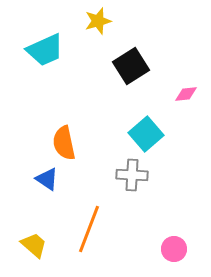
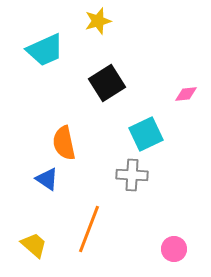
black square: moved 24 px left, 17 px down
cyan square: rotated 16 degrees clockwise
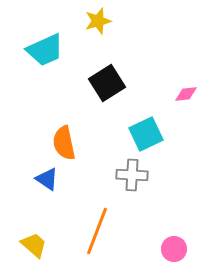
orange line: moved 8 px right, 2 px down
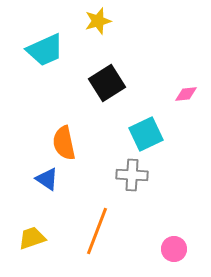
yellow trapezoid: moved 2 px left, 7 px up; rotated 60 degrees counterclockwise
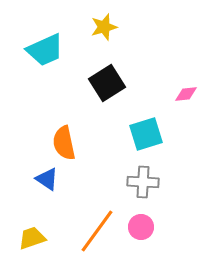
yellow star: moved 6 px right, 6 px down
cyan square: rotated 8 degrees clockwise
gray cross: moved 11 px right, 7 px down
orange line: rotated 15 degrees clockwise
pink circle: moved 33 px left, 22 px up
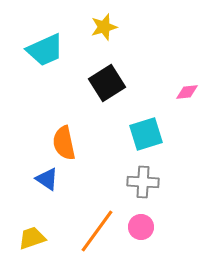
pink diamond: moved 1 px right, 2 px up
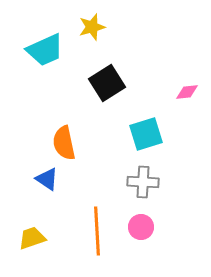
yellow star: moved 12 px left
orange line: rotated 39 degrees counterclockwise
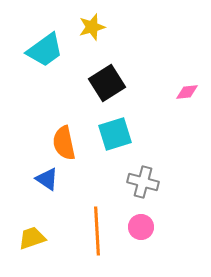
cyan trapezoid: rotated 12 degrees counterclockwise
cyan square: moved 31 px left
gray cross: rotated 12 degrees clockwise
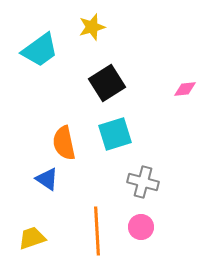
cyan trapezoid: moved 5 px left
pink diamond: moved 2 px left, 3 px up
